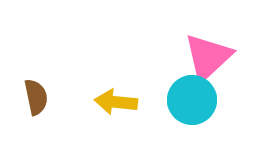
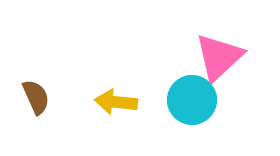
pink triangle: moved 11 px right
brown semicircle: rotated 12 degrees counterclockwise
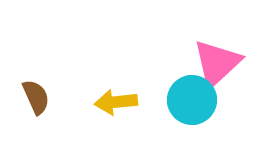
pink triangle: moved 2 px left, 6 px down
yellow arrow: rotated 12 degrees counterclockwise
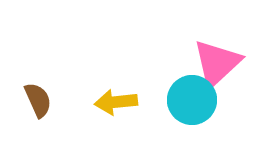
brown semicircle: moved 2 px right, 3 px down
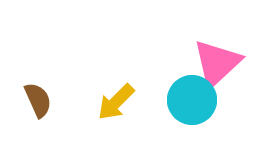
yellow arrow: rotated 39 degrees counterclockwise
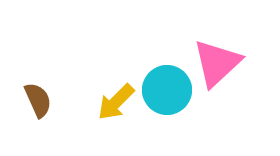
cyan circle: moved 25 px left, 10 px up
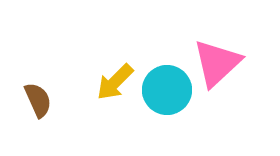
yellow arrow: moved 1 px left, 20 px up
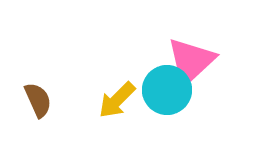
pink triangle: moved 26 px left, 2 px up
yellow arrow: moved 2 px right, 18 px down
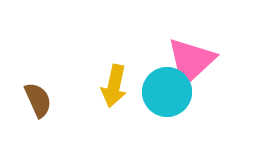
cyan circle: moved 2 px down
yellow arrow: moved 3 px left, 14 px up; rotated 33 degrees counterclockwise
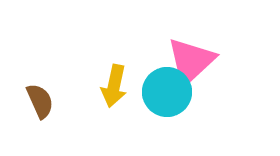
brown semicircle: moved 2 px right, 1 px down
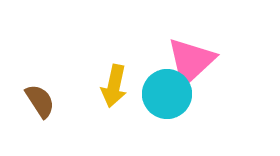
cyan circle: moved 2 px down
brown semicircle: rotated 9 degrees counterclockwise
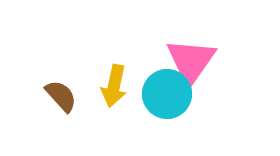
pink triangle: rotated 12 degrees counterclockwise
brown semicircle: moved 21 px right, 5 px up; rotated 9 degrees counterclockwise
